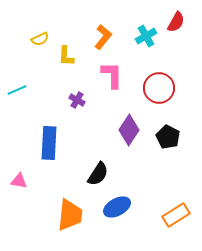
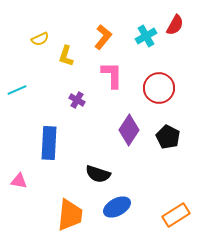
red semicircle: moved 1 px left, 3 px down
yellow L-shape: rotated 15 degrees clockwise
black semicircle: rotated 75 degrees clockwise
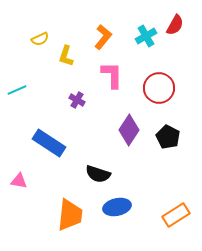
blue rectangle: rotated 60 degrees counterclockwise
blue ellipse: rotated 16 degrees clockwise
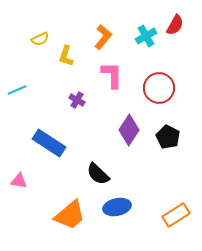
black semicircle: rotated 25 degrees clockwise
orange trapezoid: rotated 44 degrees clockwise
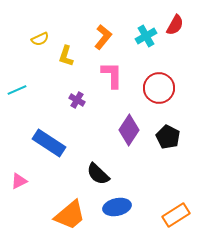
pink triangle: rotated 36 degrees counterclockwise
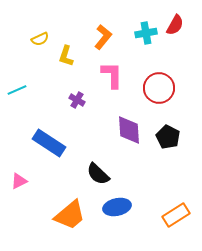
cyan cross: moved 3 px up; rotated 20 degrees clockwise
purple diamond: rotated 36 degrees counterclockwise
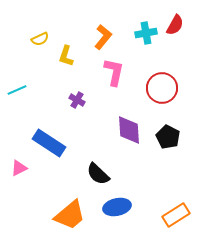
pink L-shape: moved 2 px right, 3 px up; rotated 12 degrees clockwise
red circle: moved 3 px right
pink triangle: moved 13 px up
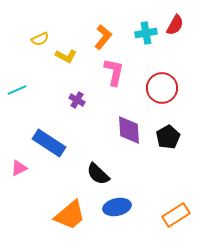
yellow L-shape: rotated 80 degrees counterclockwise
black pentagon: rotated 15 degrees clockwise
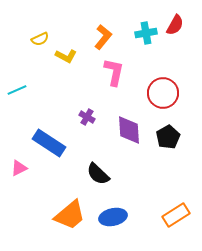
red circle: moved 1 px right, 5 px down
purple cross: moved 10 px right, 17 px down
blue ellipse: moved 4 px left, 10 px down
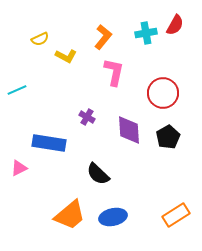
blue rectangle: rotated 24 degrees counterclockwise
